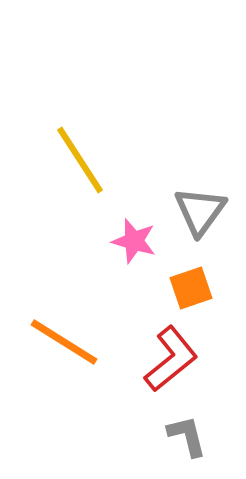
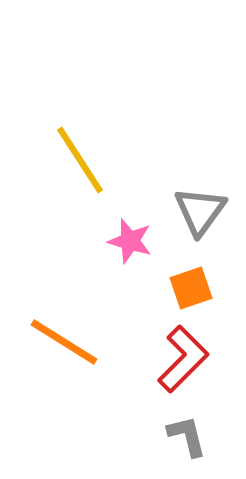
pink star: moved 4 px left
red L-shape: moved 12 px right; rotated 6 degrees counterclockwise
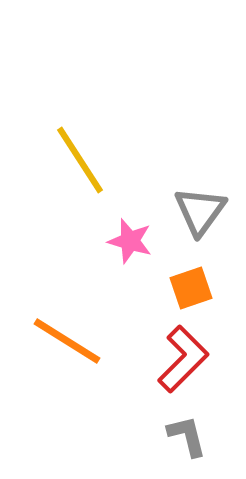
orange line: moved 3 px right, 1 px up
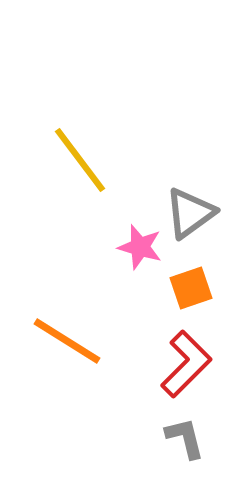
yellow line: rotated 4 degrees counterclockwise
gray triangle: moved 10 px left, 2 px down; rotated 18 degrees clockwise
pink star: moved 10 px right, 6 px down
red L-shape: moved 3 px right, 5 px down
gray L-shape: moved 2 px left, 2 px down
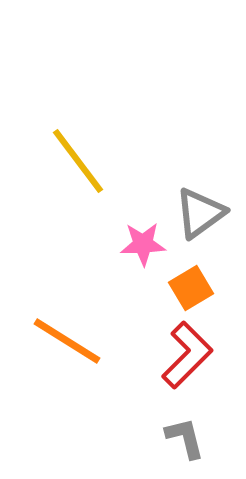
yellow line: moved 2 px left, 1 px down
gray triangle: moved 10 px right
pink star: moved 3 px right, 3 px up; rotated 18 degrees counterclockwise
orange square: rotated 12 degrees counterclockwise
red L-shape: moved 1 px right, 9 px up
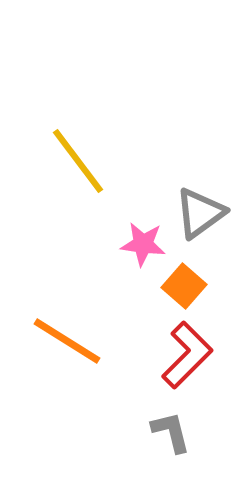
pink star: rotated 9 degrees clockwise
orange square: moved 7 px left, 2 px up; rotated 18 degrees counterclockwise
gray L-shape: moved 14 px left, 6 px up
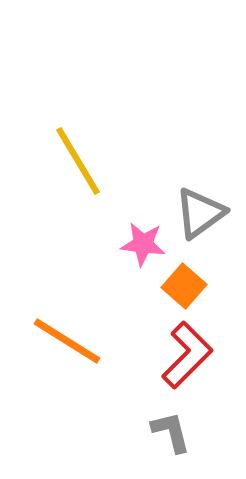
yellow line: rotated 6 degrees clockwise
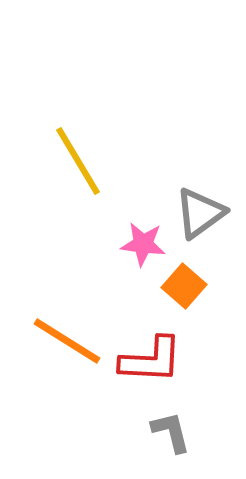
red L-shape: moved 36 px left, 5 px down; rotated 48 degrees clockwise
